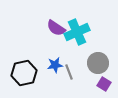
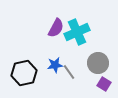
purple semicircle: rotated 96 degrees counterclockwise
gray line: rotated 14 degrees counterclockwise
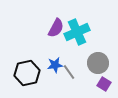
black hexagon: moved 3 px right
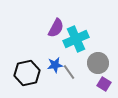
cyan cross: moved 1 px left, 7 px down
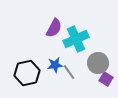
purple semicircle: moved 2 px left
purple square: moved 2 px right, 5 px up
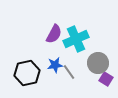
purple semicircle: moved 6 px down
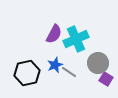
blue star: rotated 14 degrees counterclockwise
gray line: rotated 21 degrees counterclockwise
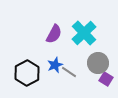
cyan cross: moved 8 px right, 6 px up; rotated 20 degrees counterclockwise
black hexagon: rotated 15 degrees counterclockwise
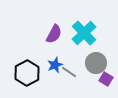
gray circle: moved 2 px left
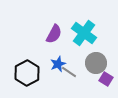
cyan cross: rotated 10 degrees counterclockwise
blue star: moved 3 px right, 1 px up
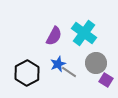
purple semicircle: moved 2 px down
purple square: moved 1 px down
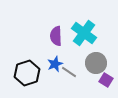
purple semicircle: moved 2 px right; rotated 150 degrees clockwise
blue star: moved 3 px left
black hexagon: rotated 10 degrees clockwise
